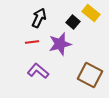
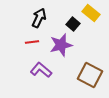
black square: moved 2 px down
purple star: moved 1 px right, 1 px down
purple L-shape: moved 3 px right, 1 px up
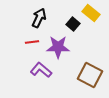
purple star: moved 3 px left, 2 px down; rotated 15 degrees clockwise
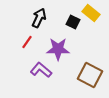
black square: moved 2 px up; rotated 16 degrees counterclockwise
red line: moved 5 px left; rotated 48 degrees counterclockwise
purple star: moved 2 px down
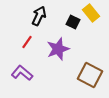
yellow rectangle: rotated 12 degrees clockwise
black arrow: moved 2 px up
purple star: rotated 20 degrees counterclockwise
purple L-shape: moved 19 px left, 3 px down
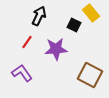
black square: moved 1 px right, 3 px down
purple star: moved 2 px left; rotated 15 degrees clockwise
purple L-shape: rotated 15 degrees clockwise
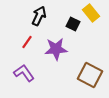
black square: moved 1 px left, 1 px up
purple L-shape: moved 2 px right
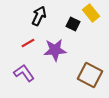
red line: moved 1 px right, 1 px down; rotated 24 degrees clockwise
purple star: moved 1 px left, 1 px down
